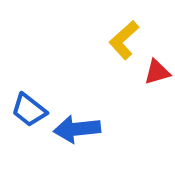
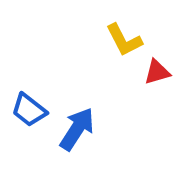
yellow L-shape: rotated 75 degrees counterclockwise
blue arrow: rotated 129 degrees clockwise
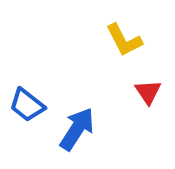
red triangle: moved 9 px left, 20 px down; rotated 48 degrees counterclockwise
blue trapezoid: moved 2 px left, 5 px up
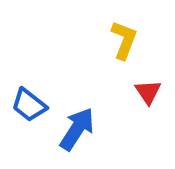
yellow L-shape: rotated 132 degrees counterclockwise
blue trapezoid: moved 2 px right
